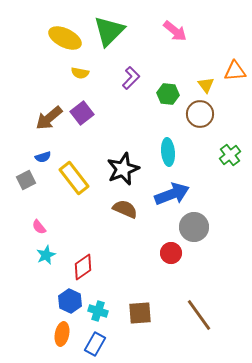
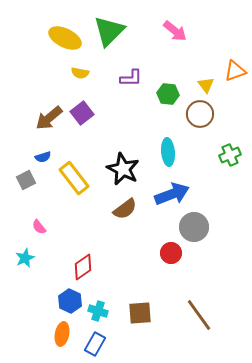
orange triangle: rotated 15 degrees counterclockwise
purple L-shape: rotated 45 degrees clockwise
green cross: rotated 15 degrees clockwise
black star: rotated 24 degrees counterclockwise
brown semicircle: rotated 120 degrees clockwise
cyan star: moved 21 px left, 3 px down
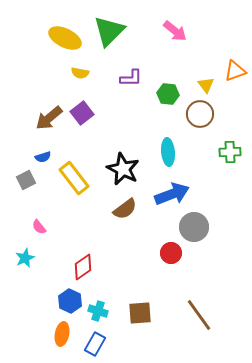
green cross: moved 3 px up; rotated 20 degrees clockwise
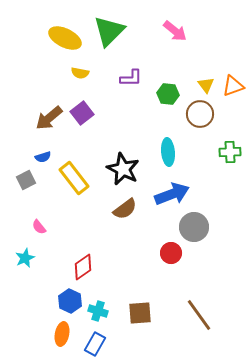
orange triangle: moved 2 px left, 15 px down
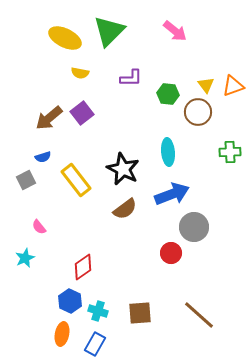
brown circle: moved 2 px left, 2 px up
yellow rectangle: moved 2 px right, 2 px down
brown line: rotated 12 degrees counterclockwise
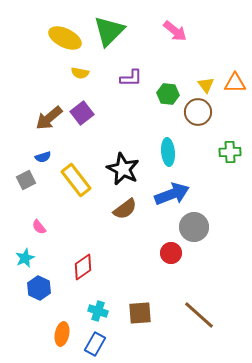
orange triangle: moved 2 px right, 3 px up; rotated 20 degrees clockwise
blue hexagon: moved 31 px left, 13 px up
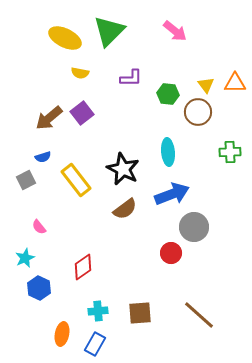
cyan cross: rotated 24 degrees counterclockwise
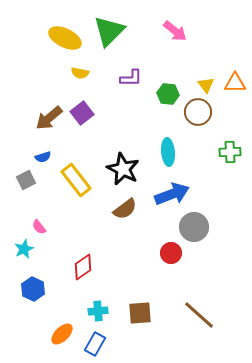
cyan star: moved 1 px left, 9 px up
blue hexagon: moved 6 px left, 1 px down
orange ellipse: rotated 35 degrees clockwise
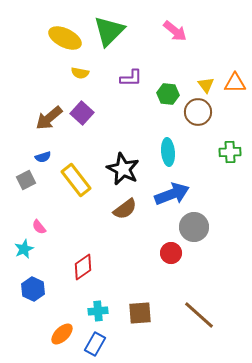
purple square: rotated 10 degrees counterclockwise
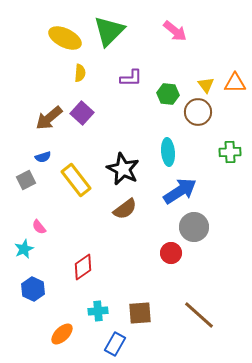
yellow semicircle: rotated 96 degrees counterclockwise
blue arrow: moved 8 px right, 3 px up; rotated 12 degrees counterclockwise
blue rectangle: moved 20 px right
